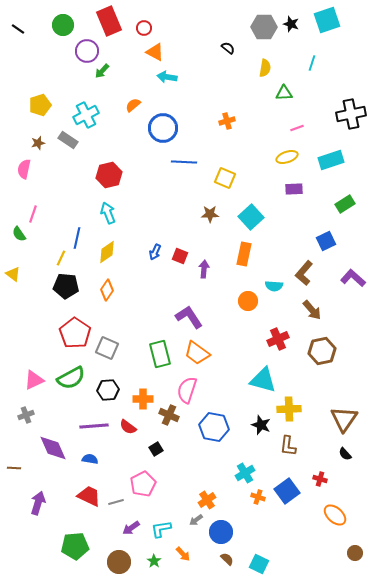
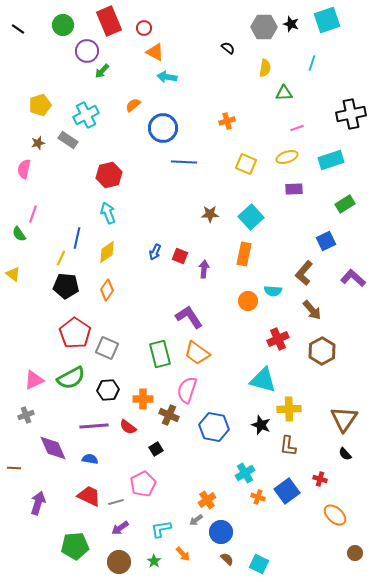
yellow square at (225, 178): moved 21 px right, 14 px up
cyan semicircle at (274, 286): moved 1 px left, 5 px down
brown hexagon at (322, 351): rotated 16 degrees counterclockwise
purple arrow at (131, 528): moved 11 px left
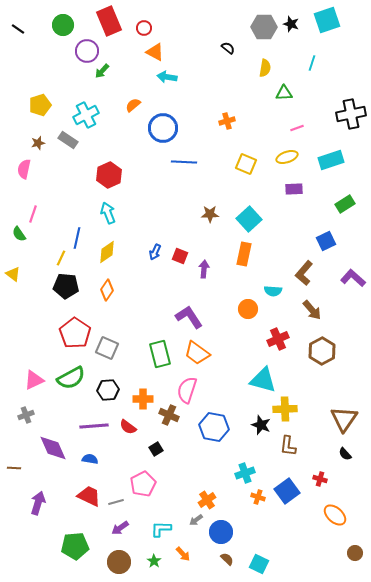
red hexagon at (109, 175): rotated 10 degrees counterclockwise
cyan square at (251, 217): moved 2 px left, 2 px down
orange circle at (248, 301): moved 8 px down
yellow cross at (289, 409): moved 4 px left
cyan cross at (245, 473): rotated 12 degrees clockwise
cyan L-shape at (161, 529): rotated 10 degrees clockwise
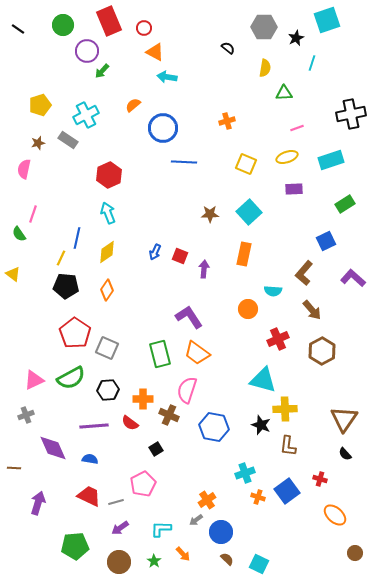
black star at (291, 24): moved 5 px right, 14 px down; rotated 28 degrees clockwise
cyan square at (249, 219): moved 7 px up
red semicircle at (128, 427): moved 2 px right, 4 px up
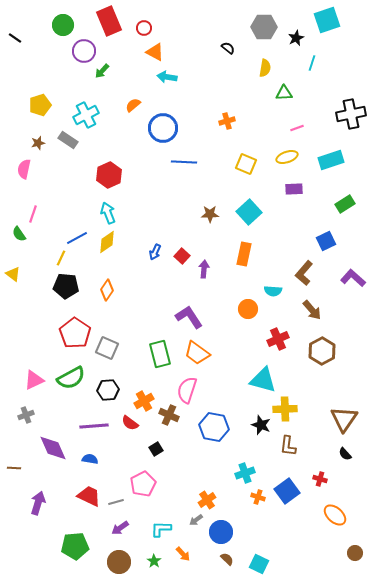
black line at (18, 29): moved 3 px left, 9 px down
purple circle at (87, 51): moved 3 px left
blue line at (77, 238): rotated 50 degrees clockwise
yellow diamond at (107, 252): moved 10 px up
red square at (180, 256): moved 2 px right; rotated 21 degrees clockwise
orange cross at (143, 399): moved 1 px right, 2 px down; rotated 30 degrees counterclockwise
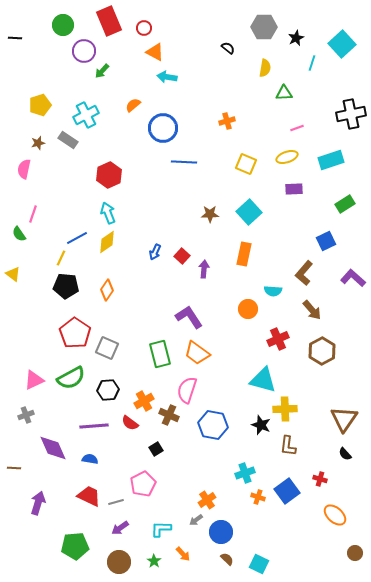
cyan square at (327, 20): moved 15 px right, 24 px down; rotated 24 degrees counterclockwise
black line at (15, 38): rotated 32 degrees counterclockwise
blue hexagon at (214, 427): moved 1 px left, 2 px up
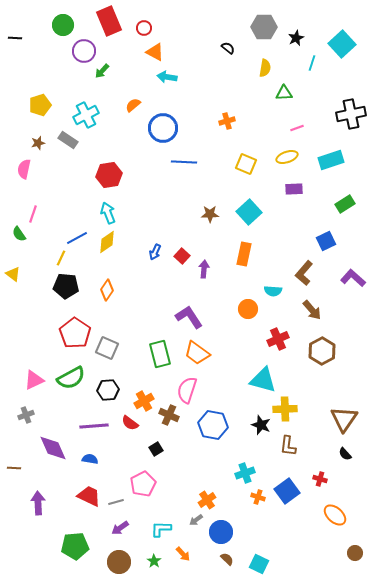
red hexagon at (109, 175): rotated 15 degrees clockwise
purple arrow at (38, 503): rotated 20 degrees counterclockwise
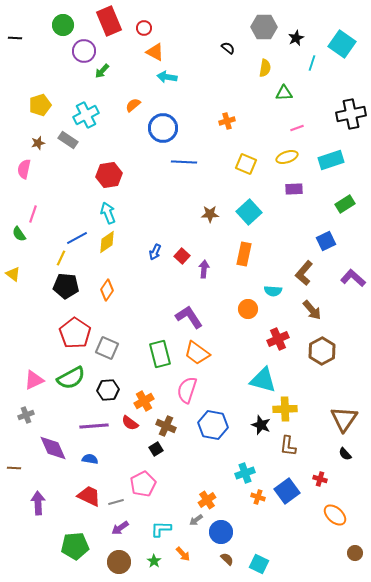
cyan square at (342, 44): rotated 12 degrees counterclockwise
brown cross at (169, 415): moved 3 px left, 11 px down
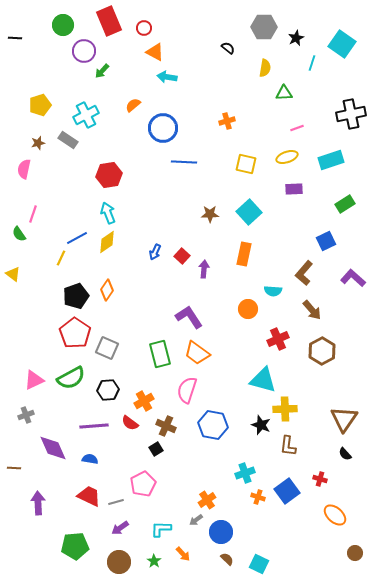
yellow square at (246, 164): rotated 10 degrees counterclockwise
black pentagon at (66, 286): moved 10 px right, 10 px down; rotated 25 degrees counterclockwise
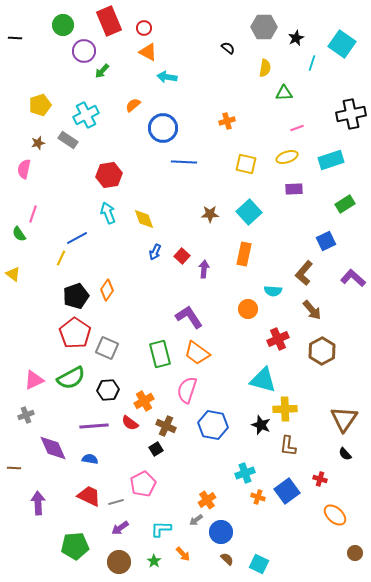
orange triangle at (155, 52): moved 7 px left
yellow diamond at (107, 242): moved 37 px right, 23 px up; rotated 75 degrees counterclockwise
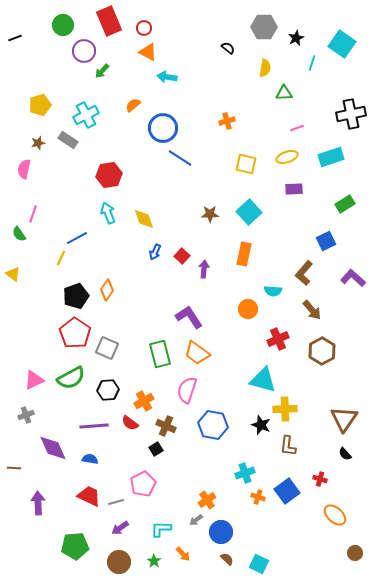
black line at (15, 38): rotated 24 degrees counterclockwise
cyan rectangle at (331, 160): moved 3 px up
blue line at (184, 162): moved 4 px left, 4 px up; rotated 30 degrees clockwise
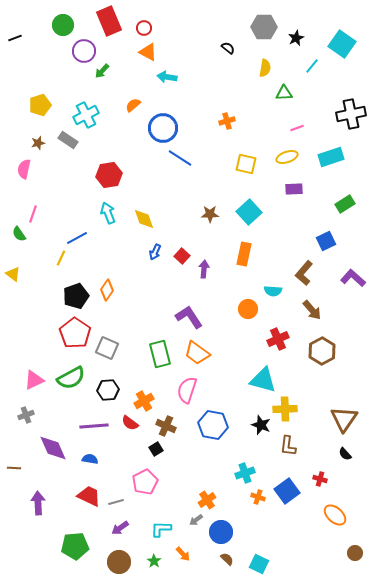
cyan line at (312, 63): moved 3 px down; rotated 21 degrees clockwise
pink pentagon at (143, 484): moved 2 px right, 2 px up
